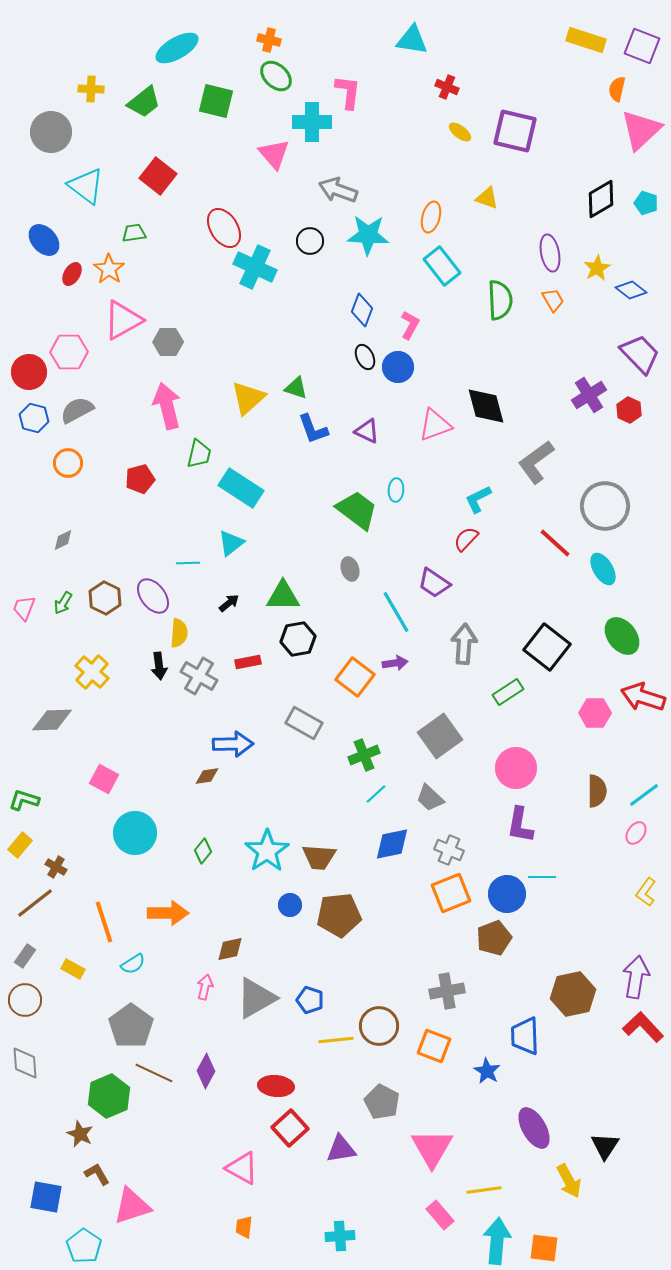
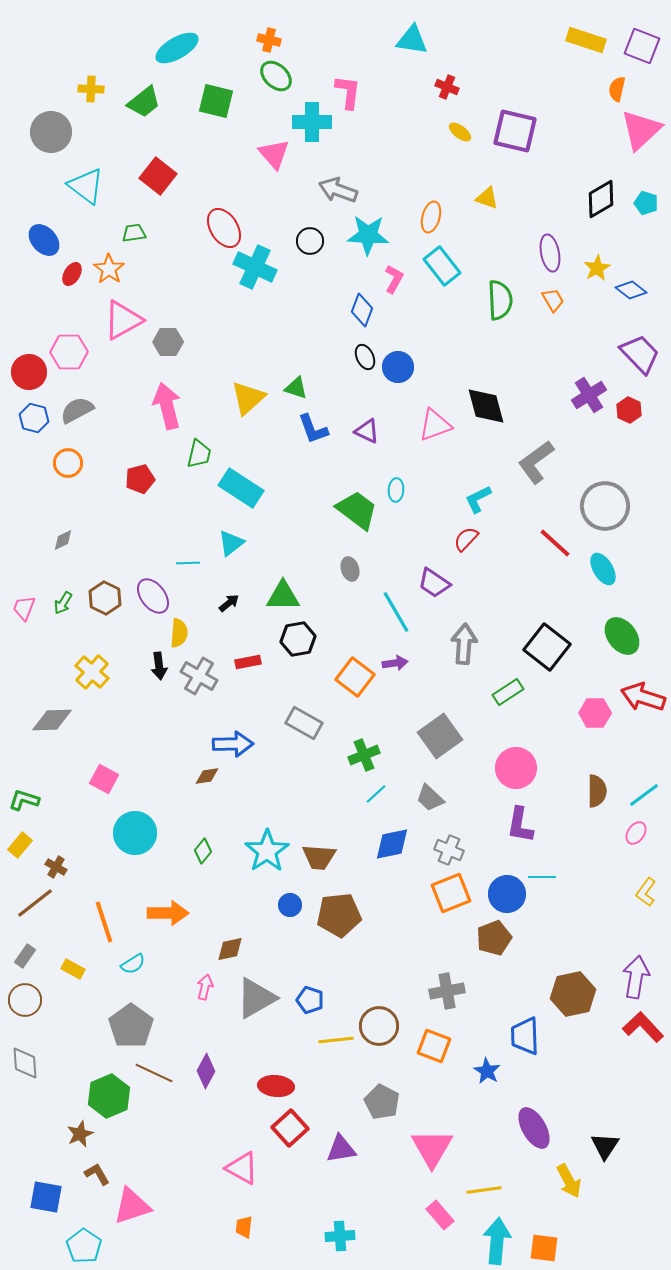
pink L-shape at (410, 325): moved 16 px left, 46 px up
brown star at (80, 1134): rotated 24 degrees clockwise
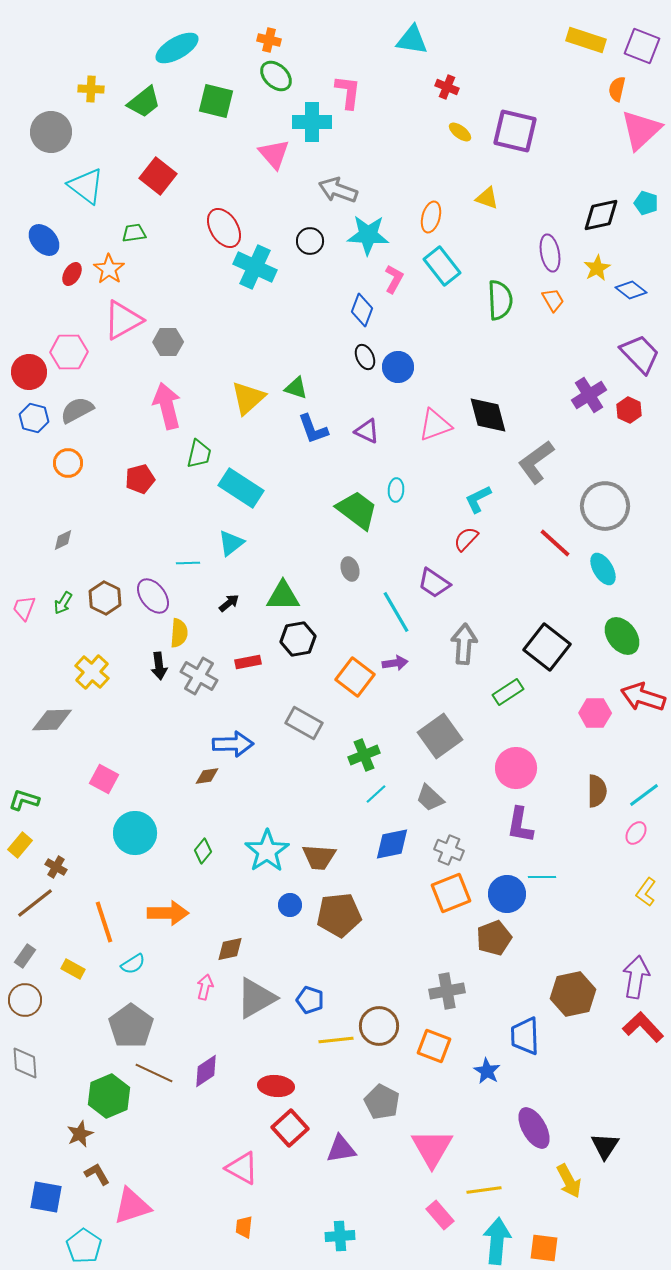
black diamond at (601, 199): moved 16 px down; rotated 18 degrees clockwise
black diamond at (486, 406): moved 2 px right, 9 px down
purple diamond at (206, 1071): rotated 28 degrees clockwise
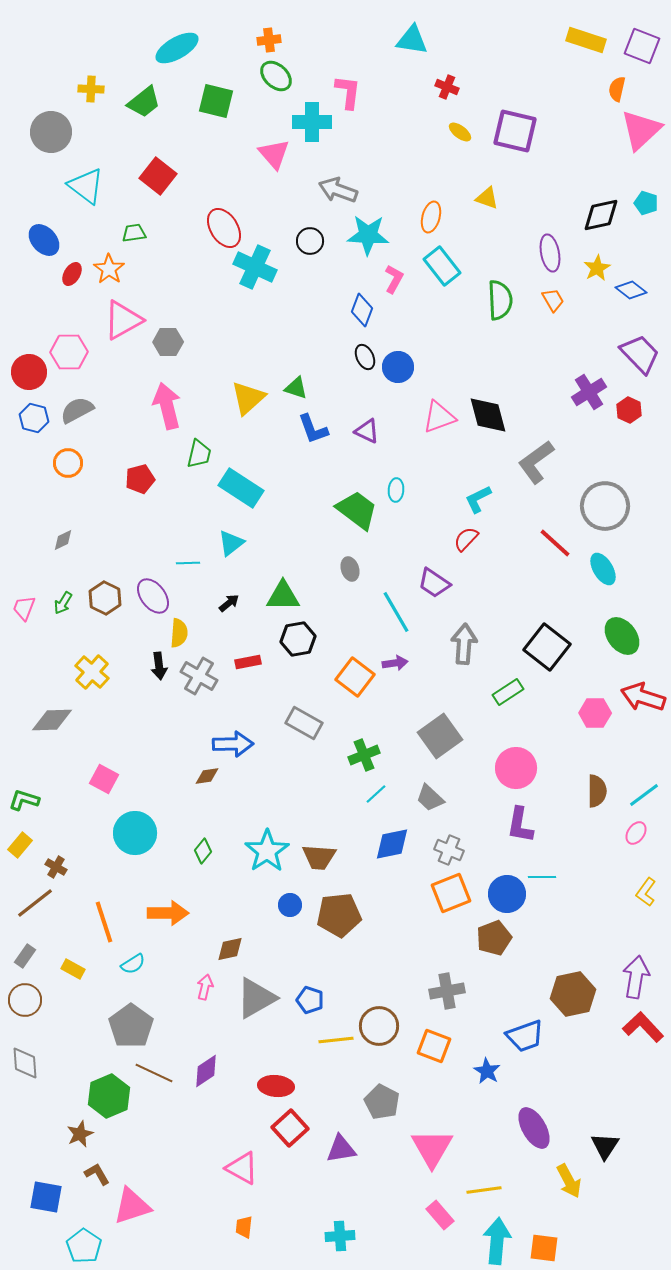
orange cross at (269, 40): rotated 20 degrees counterclockwise
purple cross at (589, 395): moved 3 px up
pink triangle at (435, 425): moved 4 px right, 8 px up
blue trapezoid at (525, 1036): rotated 108 degrees counterclockwise
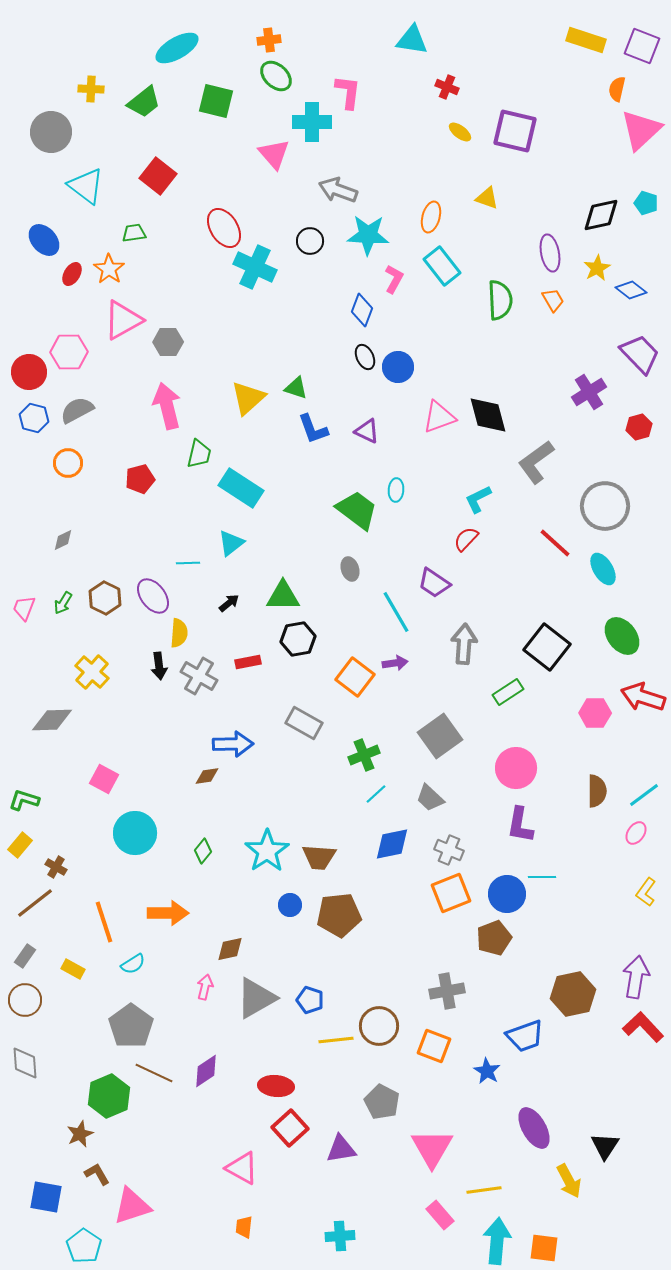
red hexagon at (629, 410): moved 10 px right, 17 px down; rotated 20 degrees clockwise
